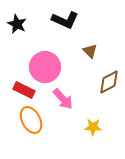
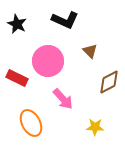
pink circle: moved 3 px right, 6 px up
red rectangle: moved 7 px left, 12 px up
orange ellipse: moved 3 px down
yellow star: moved 2 px right
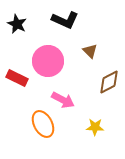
pink arrow: moved 1 px down; rotated 20 degrees counterclockwise
orange ellipse: moved 12 px right, 1 px down
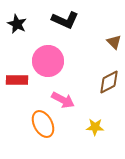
brown triangle: moved 24 px right, 9 px up
red rectangle: moved 2 px down; rotated 25 degrees counterclockwise
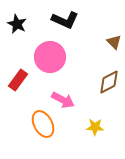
pink circle: moved 2 px right, 4 px up
red rectangle: moved 1 px right; rotated 55 degrees counterclockwise
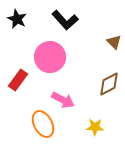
black L-shape: rotated 24 degrees clockwise
black star: moved 5 px up
brown diamond: moved 2 px down
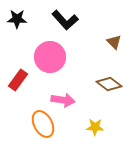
black star: rotated 24 degrees counterclockwise
brown diamond: rotated 65 degrees clockwise
pink arrow: rotated 20 degrees counterclockwise
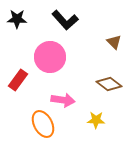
yellow star: moved 1 px right, 7 px up
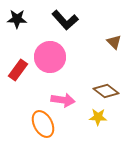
red rectangle: moved 10 px up
brown diamond: moved 3 px left, 7 px down
yellow star: moved 2 px right, 3 px up
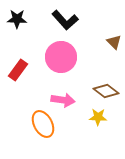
pink circle: moved 11 px right
